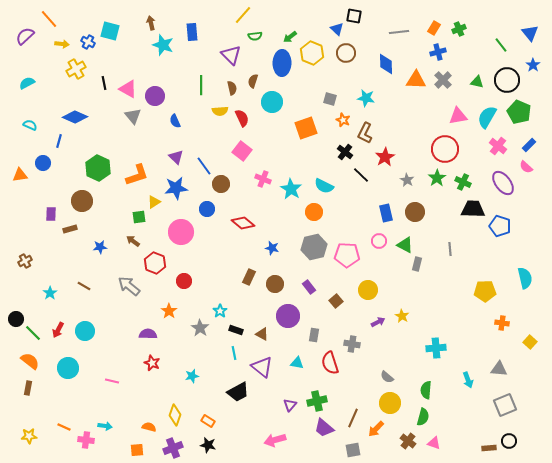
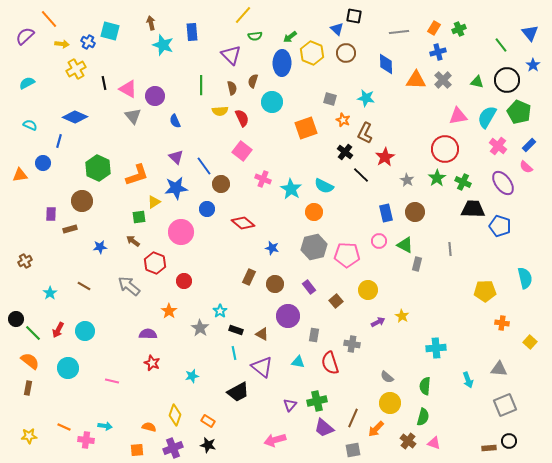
cyan triangle at (297, 363): moved 1 px right, 1 px up
green semicircle at (426, 390): moved 1 px left, 4 px up
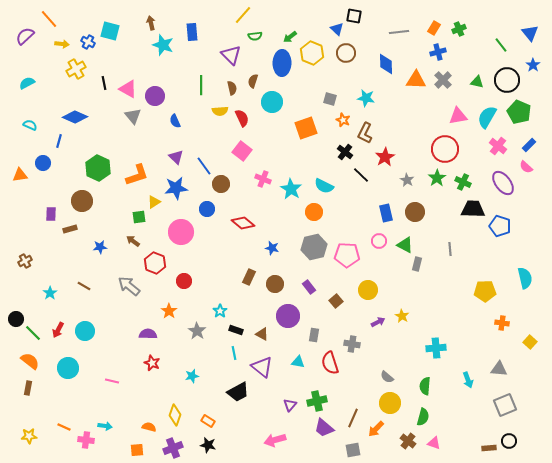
gray star at (200, 328): moved 3 px left, 3 px down
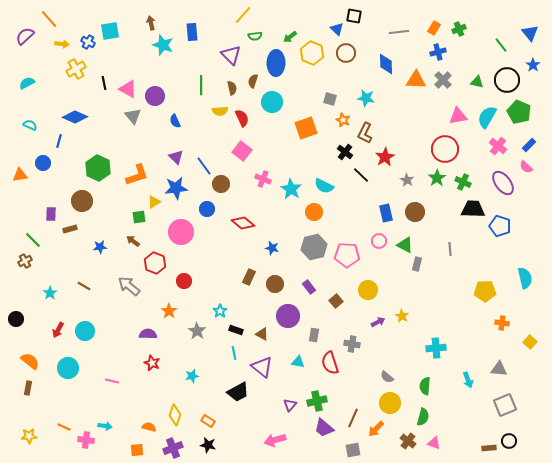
cyan square at (110, 31): rotated 24 degrees counterclockwise
blue ellipse at (282, 63): moved 6 px left
green line at (33, 333): moved 93 px up
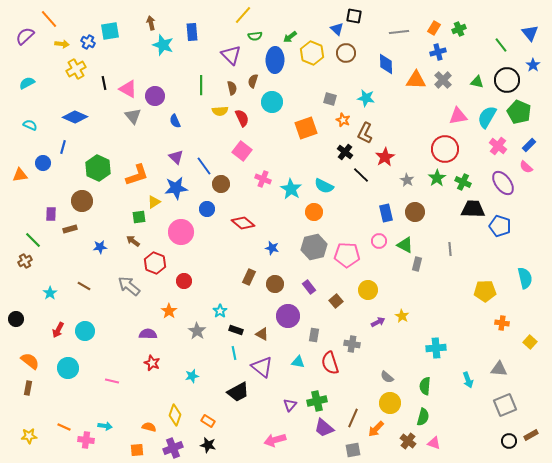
blue ellipse at (276, 63): moved 1 px left, 3 px up
blue line at (59, 141): moved 4 px right, 6 px down
brown rectangle at (489, 448): moved 42 px right, 13 px up; rotated 24 degrees counterclockwise
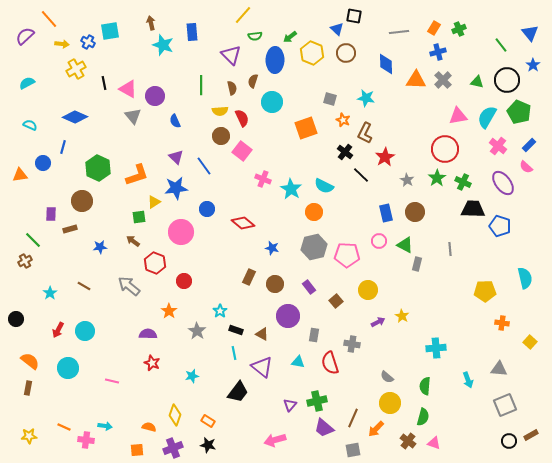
brown circle at (221, 184): moved 48 px up
black trapezoid at (238, 392): rotated 25 degrees counterclockwise
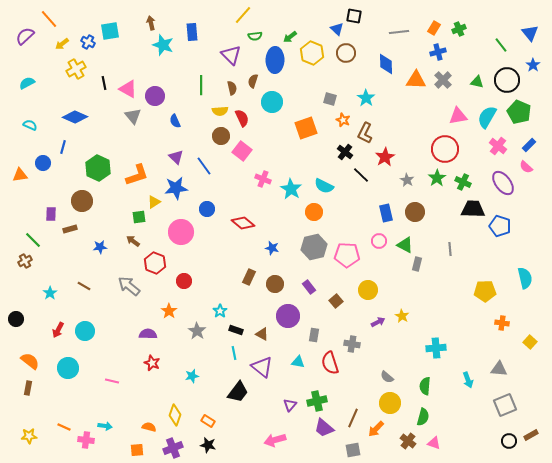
yellow arrow at (62, 44): rotated 136 degrees clockwise
cyan star at (366, 98): rotated 24 degrees clockwise
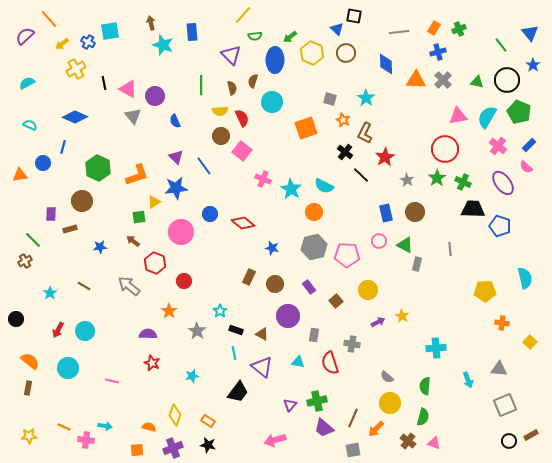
blue circle at (207, 209): moved 3 px right, 5 px down
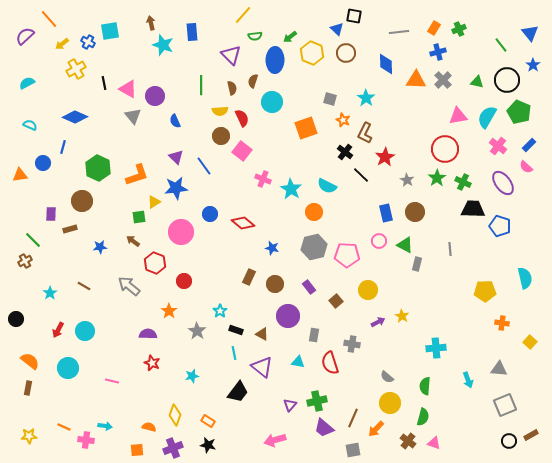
cyan semicircle at (324, 186): moved 3 px right
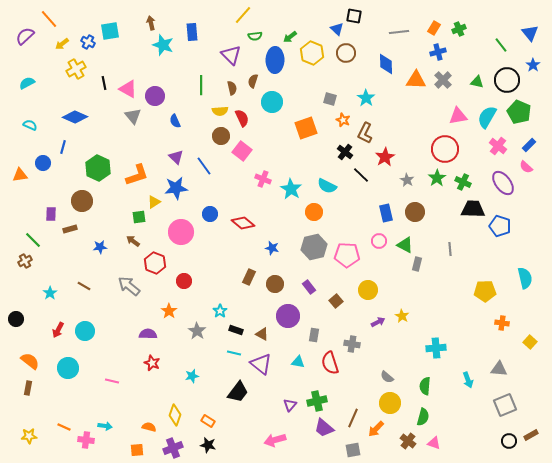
cyan line at (234, 353): rotated 64 degrees counterclockwise
purple triangle at (262, 367): moved 1 px left, 3 px up
